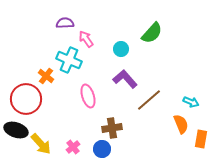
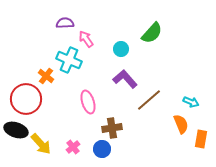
pink ellipse: moved 6 px down
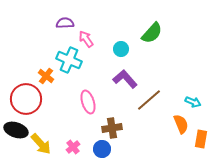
cyan arrow: moved 2 px right
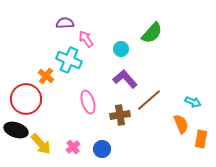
brown cross: moved 8 px right, 13 px up
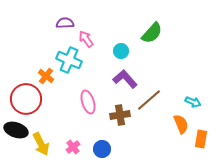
cyan circle: moved 2 px down
yellow arrow: rotated 15 degrees clockwise
